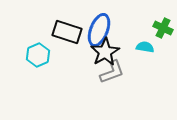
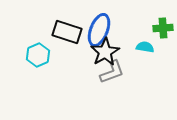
green cross: rotated 30 degrees counterclockwise
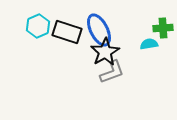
blue ellipse: rotated 48 degrees counterclockwise
cyan semicircle: moved 4 px right, 3 px up; rotated 18 degrees counterclockwise
cyan hexagon: moved 29 px up
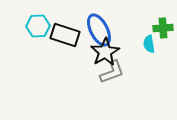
cyan hexagon: rotated 20 degrees clockwise
black rectangle: moved 2 px left, 3 px down
cyan semicircle: rotated 90 degrees counterclockwise
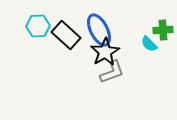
green cross: moved 2 px down
black rectangle: moved 1 px right; rotated 24 degrees clockwise
cyan semicircle: rotated 36 degrees counterclockwise
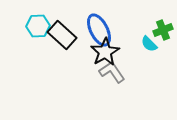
green cross: rotated 18 degrees counterclockwise
black rectangle: moved 4 px left
gray L-shape: rotated 104 degrees counterclockwise
